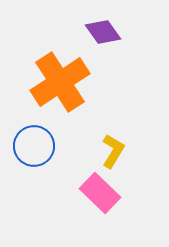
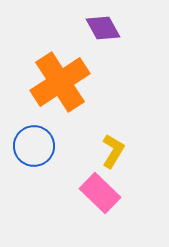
purple diamond: moved 4 px up; rotated 6 degrees clockwise
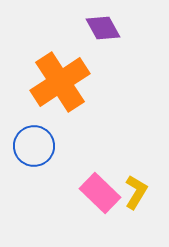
yellow L-shape: moved 23 px right, 41 px down
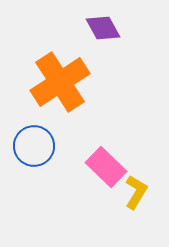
pink rectangle: moved 6 px right, 26 px up
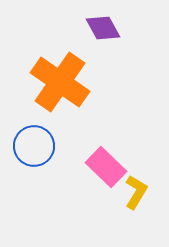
orange cross: rotated 22 degrees counterclockwise
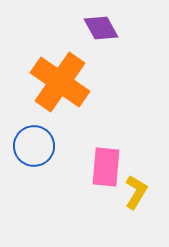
purple diamond: moved 2 px left
pink rectangle: rotated 51 degrees clockwise
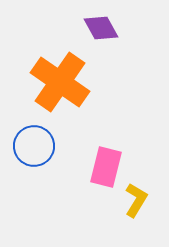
pink rectangle: rotated 9 degrees clockwise
yellow L-shape: moved 8 px down
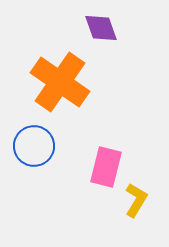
purple diamond: rotated 9 degrees clockwise
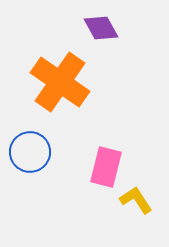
purple diamond: rotated 9 degrees counterclockwise
blue circle: moved 4 px left, 6 px down
yellow L-shape: rotated 64 degrees counterclockwise
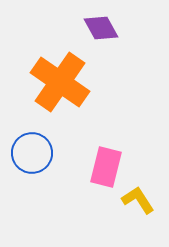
blue circle: moved 2 px right, 1 px down
yellow L-shape: moved 2 px right
